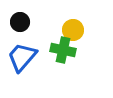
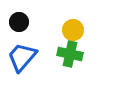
black circle: moved 1 px left
green cross: moved 7 px right, 4 px down
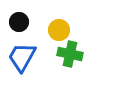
yellow circle: moved 14 px left
blue trapezoid: rotated 12 degrees counterclockwise
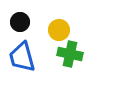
black circle: moved 1 px right
blue trapezoid: rotated 44 degrees counterclockwise
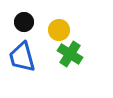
black circle: moved 4 px right
green cross: rotated 20 degrees clockwise
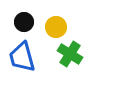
yellow circle: moved 3 px left, 3 px up
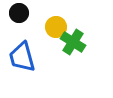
black circle: moved 5 px left, 9 px up
green cross: moved 3 px right, 12 px up
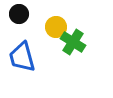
black circle: moved 1 px down
